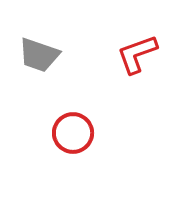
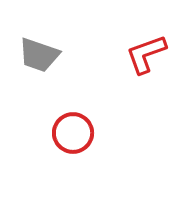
red L-shape: moved 9 px right
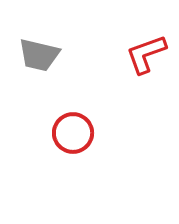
gray trapezoid: rotated 6 degrees counterclockwise
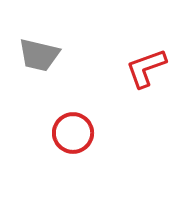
red L-shape: moved 14 px down
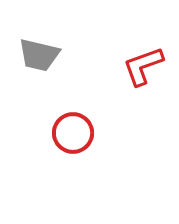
red L-shape: moved 3 px left, 2 px up
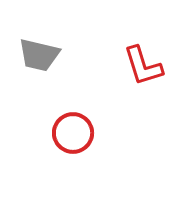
red L-shape: rotated 87 degrees counterclockwise
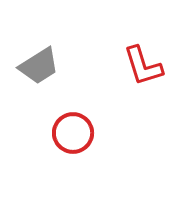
gray trapezoid: moved 11 px down; rotated 45 degrees counterclockwise
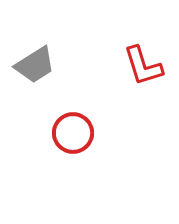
gray trapezoid: moved 4 px left, 1 px up
